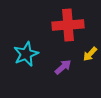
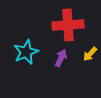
cyan star: moved 2 px up
purple arrow: moved 2 px left, 9 px up; rotated 24 degrees counterclockwise
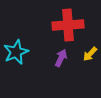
cyan star: moved 10 px left
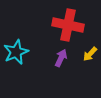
red cross: rotated 16 degrees clockwise
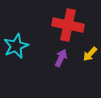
cyan star: moved 6 px up
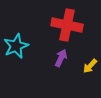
red cross: moved 1 px left
yellow arrow: moved 12 px down
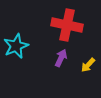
yellow arrow: moved 2 px left, 1 px up
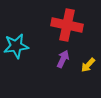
cyan star: rotated 15 degrees clockwise
purple arrow: moved 2 px right, 1 px down
